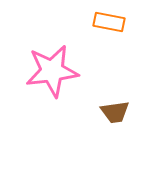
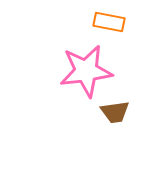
pink star: moved 34 px right
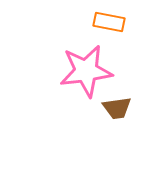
brown trapezoid: moved 2 px right, 4 px up
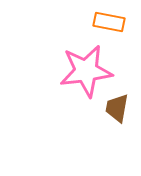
brown trapezoid: rotated 108 degrees clockwise
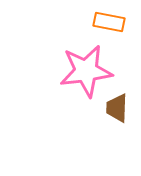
brown trapezoid: rotated 8 degrees counterclockwise
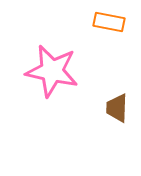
pink star: moved 34 px left; rotated 20 degrees clockwise
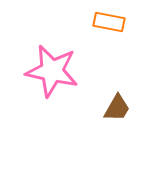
brown trapezoid: rotated 152 degrees counterclockwise
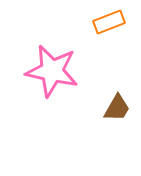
orange rectangle: rotated 32 degrees counterclockwise
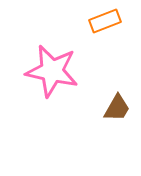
orange rectangle: moved 4 px left, 1 px up
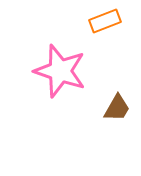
pink star: moved 8 px right; rotated 6 degrees clockwise
